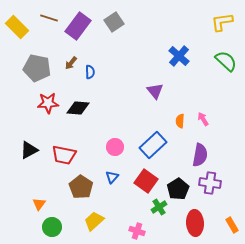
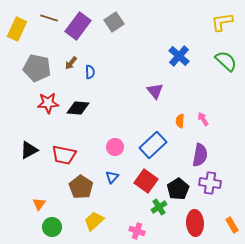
yellow rectangle: moved 2 px down; rotated 70 degrees clockwise
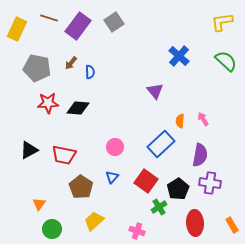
blue rectangle: moved 8 px right, 1 px up
green circle: moved 2 px down
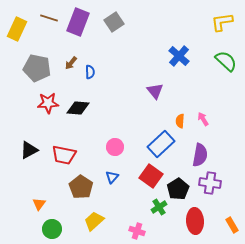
purple rectangle: moved 4 px up; rotated 16 degrees counterclockwise
red square: moved 5 px right, 5 px up
red ellipse: moved 2 px up
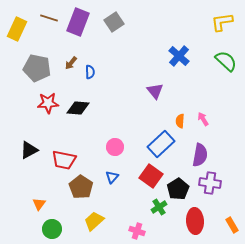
red trapezoid: moved 5 px down
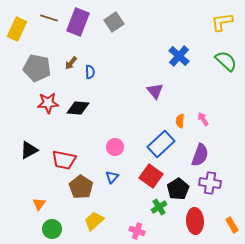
purple semicircle: rotated 10 degrees clockwise
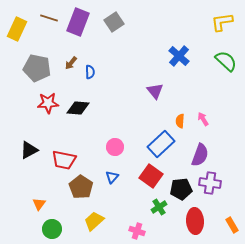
black pentagon: moved 3 px right; rotated 25 degrees clockwise
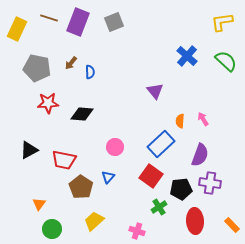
gray square: rotated 12 degrees clockwise
blue cross: moved 8 px right
black diamond: moved 4 px right, 6 px down
blue triangle: moved 4 px left
orange rectangle: rotated 14 degrees counterclockwise
